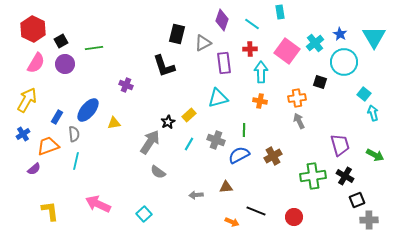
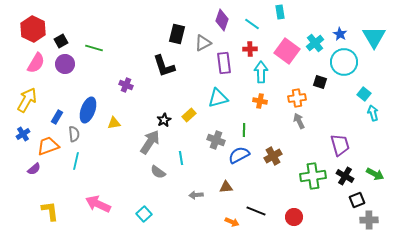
green line at (94, 48): rotated 24 degrees clockwise
blue ellipse at (88, 110): rotated 20 degrees counterclockwise
black star at (168, 122): moved 4 px left, 2 px up
cyan line at (189, 144): moved 8 px left, 14 px down; rotated 40 degrees counterclockwise
green arrow at (375, 155): moved 19 px down
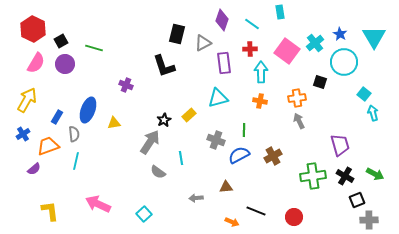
gray arrow at (196, 195): moved 3 px down
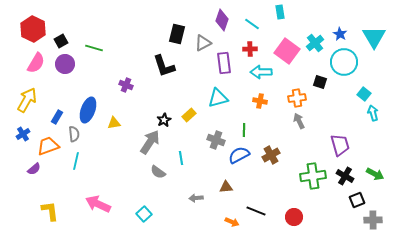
cyan arrow at (261, 72): rotated 90 degrees counterclockwise
brown cross at (273, 156): moved 2 px left, 1 px up
gray cross at (369, 220): moved 4 px right
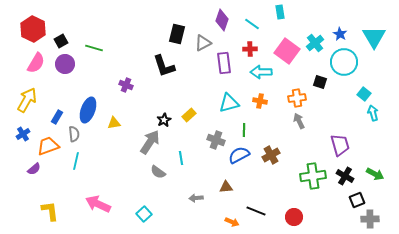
cyan triangle at (218, 98): moved 11 px right, 5 px down
gray cross at (373, 220): moved 3 px left, 1 px up
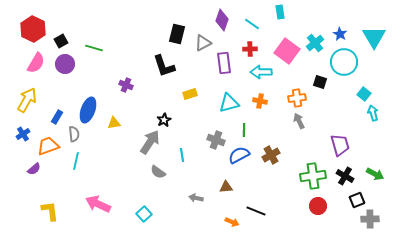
yellow rectangle at (189, 115): moved 1 px right, 21 px up; rotated 24 degrees clockwise
cyan line at (181, 158): moved 1 px right, 3 px up
gray arrow at (196, 198): rotated 16 degrees clockwise
red circle at (294, 217): moved 24 px right, 11 px up
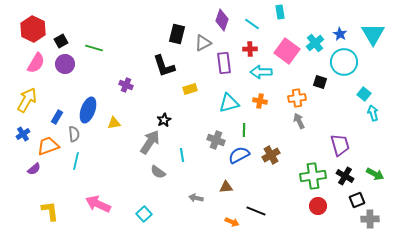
cyan triangle at (374, 37): moved 1 px left, 3 px up
yellow rectangle at (190, 94): moved 5 px up
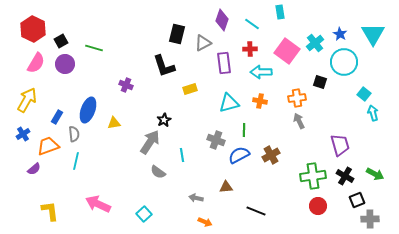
orange arrow at (232, 222): moved 27 px left
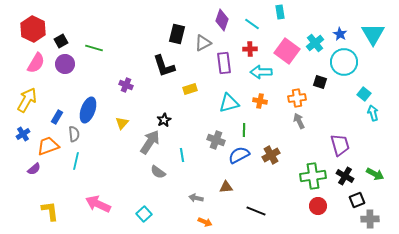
yellow triangle at (114, 123): moved 8 px right; rotated 40 degrees counterclockwise
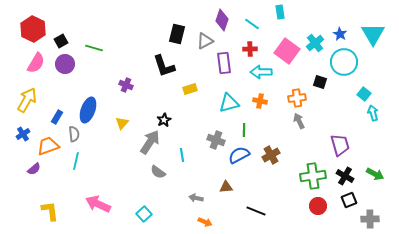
gray triangle at (203, 43): moved 2 px right, 2 px up
black square at (357, 200): moved 8 px left
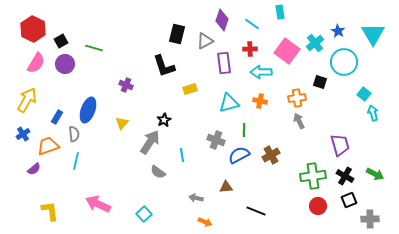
blue star at (340, 34): moved 2 px left, 3 px up
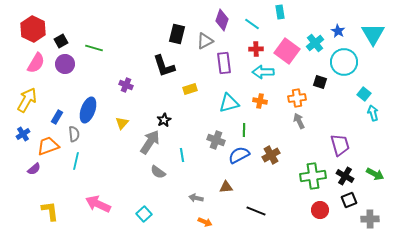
red cross at (250, 49): moved 6 px right
cyan arrow at (261, 72): moved 2 px right
red circle at (318, 206): moved 2 px right, 4 px down
